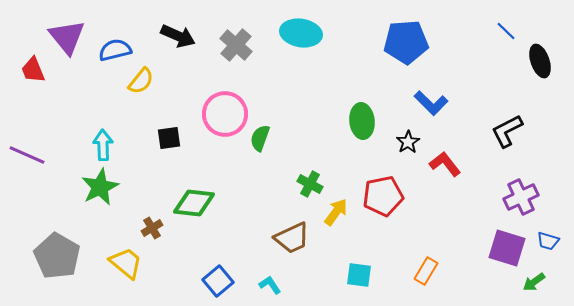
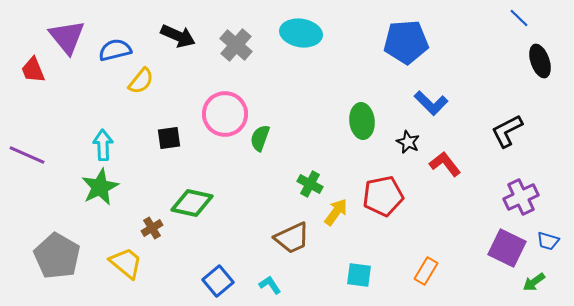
blue line: moved 13 px right, 13 px up
black star: rotated 15 degrees counterclockwise
green diamond: moved 2 px left; rotated 6 degrees clockwise
purple square: rotated 9 degrees clockwise
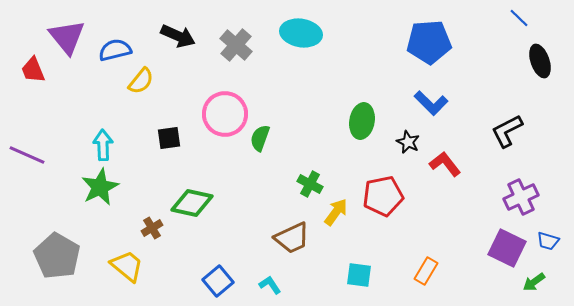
blue pentagon: moved 23 px right
green ellipse: rotated 16 degrees clockwise
yellow trapezoid: moved 1 px right, 3 px down
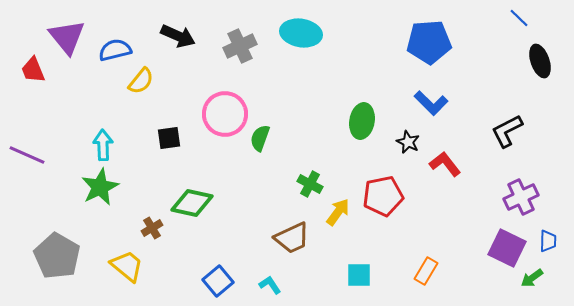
gray cross: moved 4 px right, 1 px down; rotated 24 degrees clockwise
yellow arrow: moved 2 px right
blue trapezoid: rotated 105 degrees counterclockwise
cyan square: rotated 8 degrees counterclockwise
green arrow: moved 2 px left, 4 px up
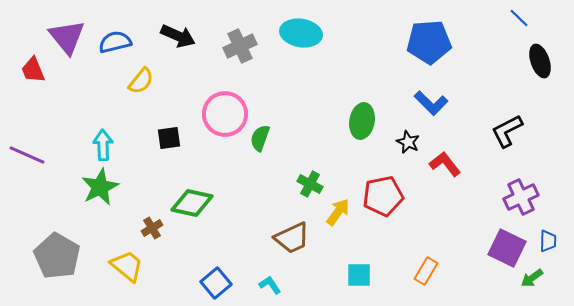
blue semicircle: moved 8 px up
blue square: moved 2 px left, 2 px down
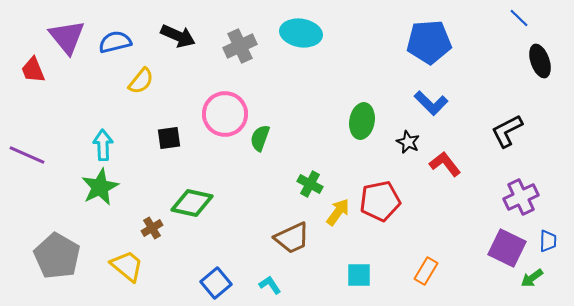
red pentagon: moved 3 px left, 5 px down
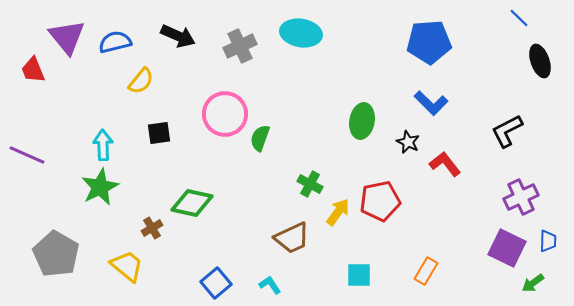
black square: moved 10 px left, 5 px up
gray pentagon: moved 1 px left, 2 px up
green arrow: moved 1 px right, 5 px down
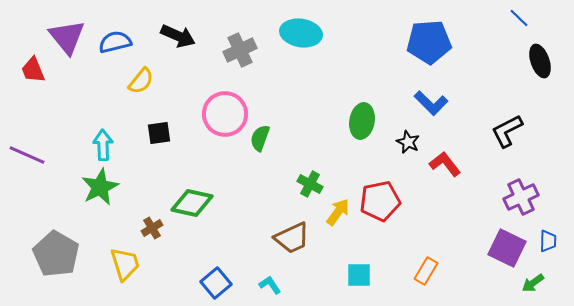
gray cross: moved 4 px down
yellow trapezoid: moved 2 px left, 2 px up; rotated 33 degrees clockwise
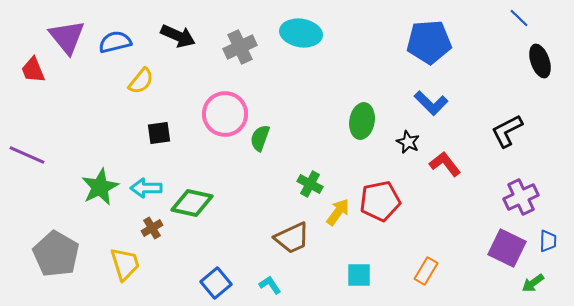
gray cross: moved 3 px up
cyan arrow: moved 43 px right, 43 px down; rotated 88 degrees counterclockwise
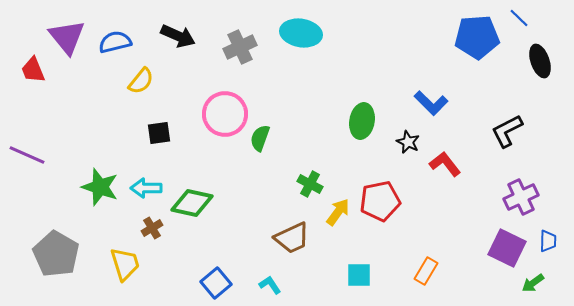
blue pentagon: moved 48 px right, 5 px up
green star: rotated 27 degrees counterclockwise
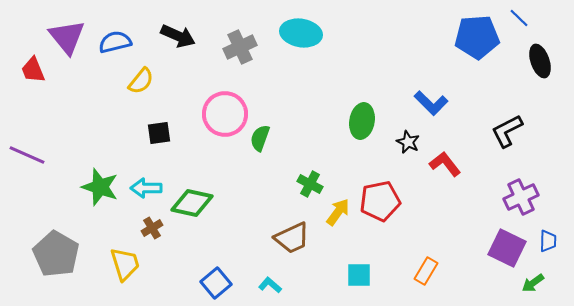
cyan L-shape: rotated 15 degrees counterclockwise
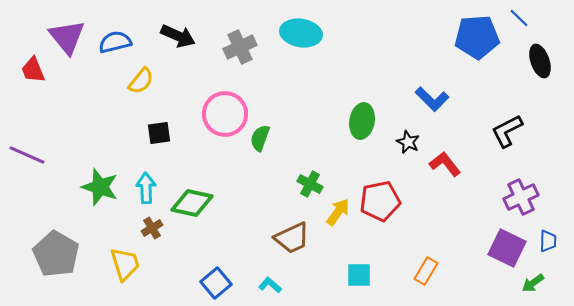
blue L-shape: moved 1 px right, 4 px up
cyan arrow: rotated 88 degrees clockwise
